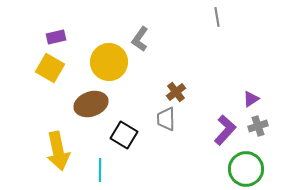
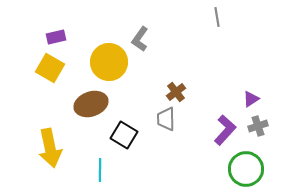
yellow arrow: moved 8 px left, 3 px up
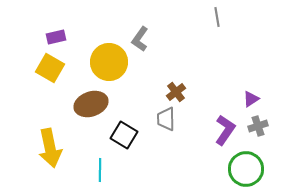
purple L-shape: rotated 8 degrees counterclockwise
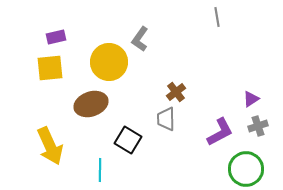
yellow square: rotated 36 degrees counterclockwise
purple L-shape: moved 5 px left, 2 px down; rotated 28 degrees clockwise
black square: moved 4 px right, 5 px down
yellow arrow: moved 2 px up; rotated 12 degrees counterclockwise
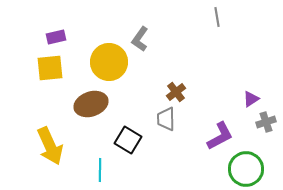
gray cross: moved 8 px right, 4 px up
purple L-shape: moved 4 px down
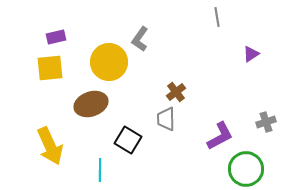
purple triangle: moved 45 px up
